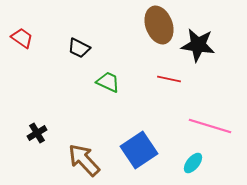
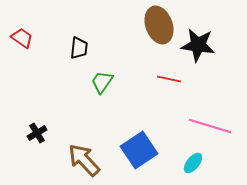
black trapezoid: rotated 110 degrees counterclockwise
green trapezoid: moved 6 px left; rotated 80 degrees counterclockwise
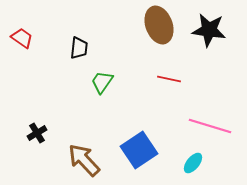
black star: moved 11 px right, 15 px up
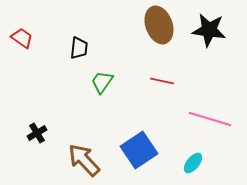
red line: moved 7 px left, 2 px down
pink line: moved 7 px up
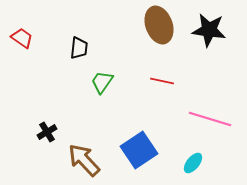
black cross: moved 10 px right, 1 px up
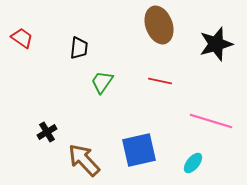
black star: moved 7 px right, 14 px down; rotated 24 degrees counterclockwise
red line: moved 2 px left
pink line: moved 1 px right, 2 px down
blue square: rotated 21 degrees clockwise
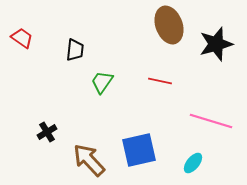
brown ellipse: moved 10 px right
black trapezoid: moved 4 px left, 2 px down
brown arrow: moved 5 px right
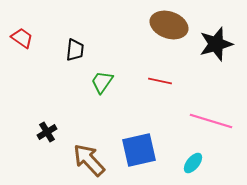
brown ellipse: rotated 51 degrees counterclockwise
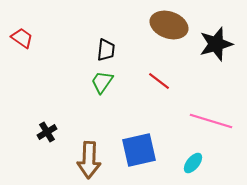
black trapezoid: moved 31 px right
red line: moved 1 px left; rotated 25 degrees clockwise
brown arrow: rotated 135 degrees counterclockwise
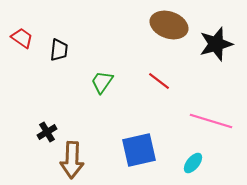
black trapezoid: moved 47 px left
brown arrow: moved 17 px left
